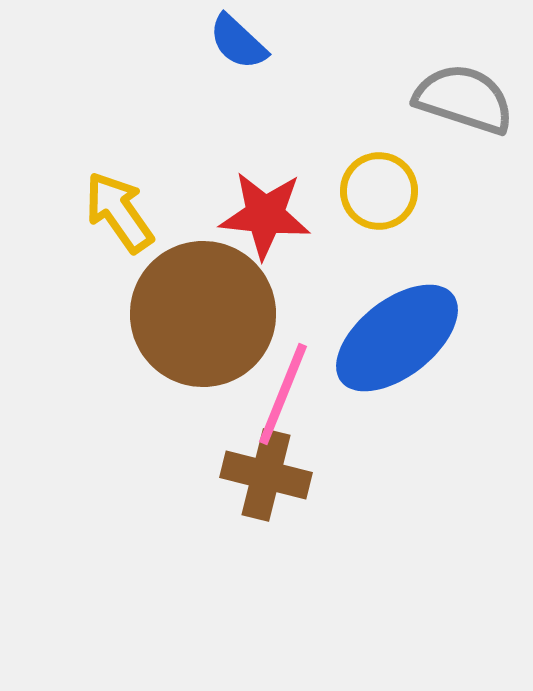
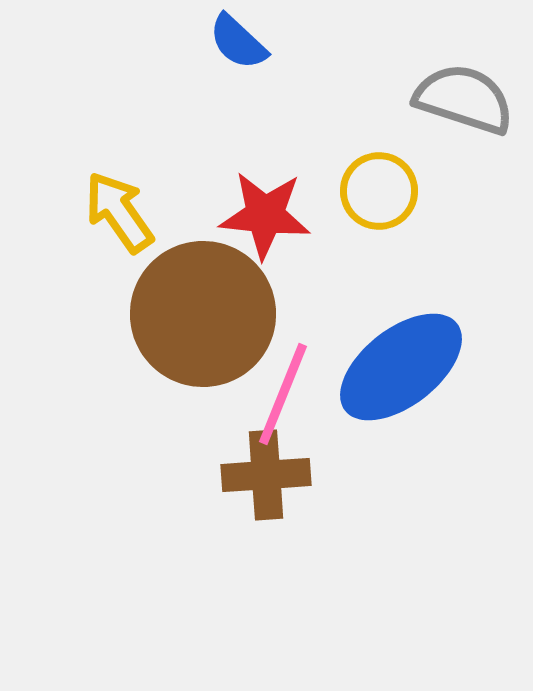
blue ellipse: moved 4 px right, 29 px down
brown cross: rotated 18 degrees counterclockwise
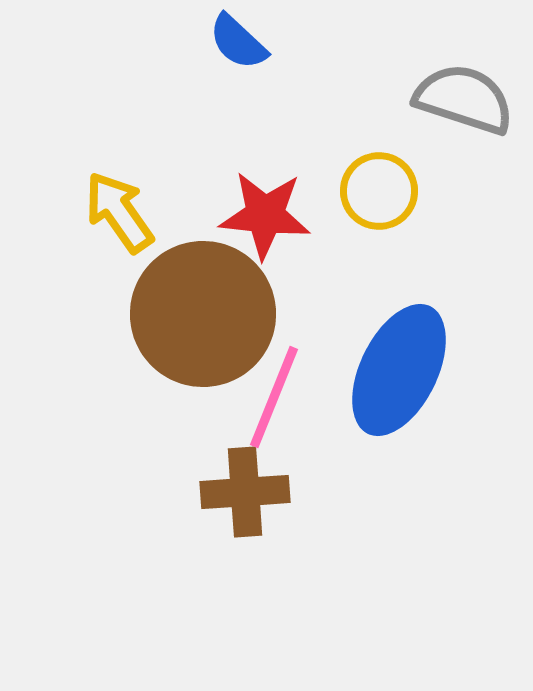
blue ellipse: moved 2 px left, 3 px down; rotated 26 degrees counterclockwise
pink line: moved 9 px left, 3 px down
brown cross: moved 21 px left, 17 px down
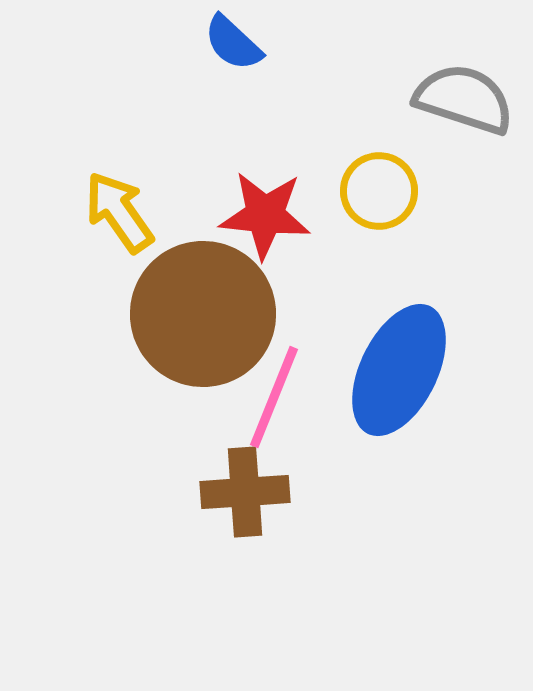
blue semicircle: moved 5 px left, 1 px down
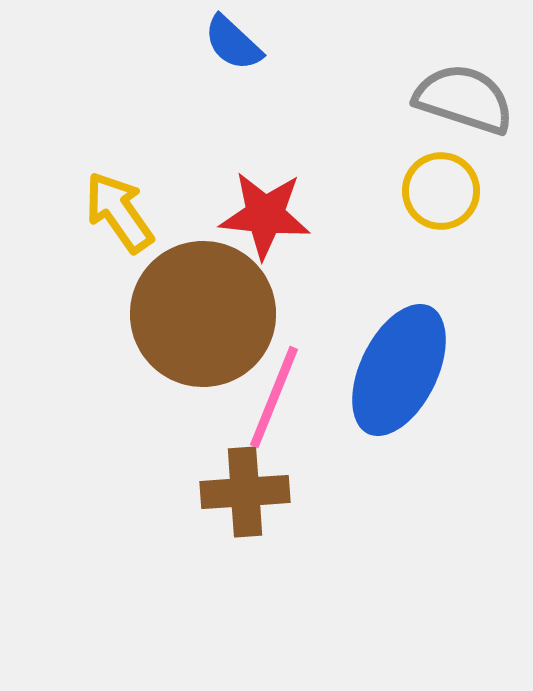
yellow circle: moved 62 px right
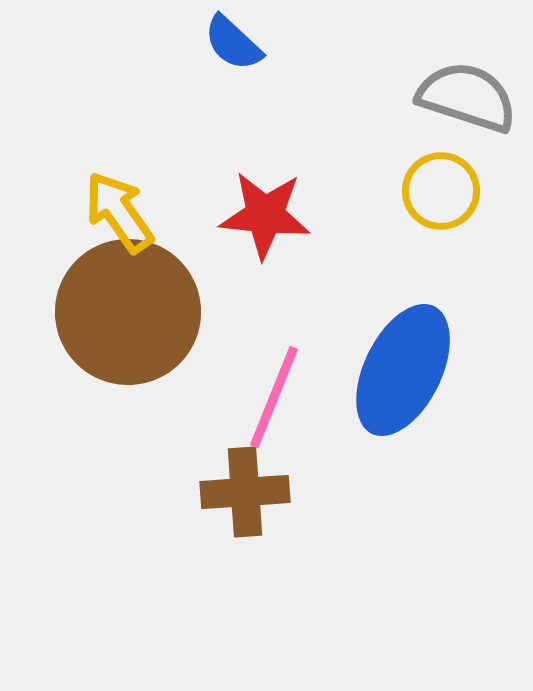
gray semicircle: moved 3 px right, 2 px up
brown circle: moved 75 px left, 2 px up
blue ellipse: moved 4 px right
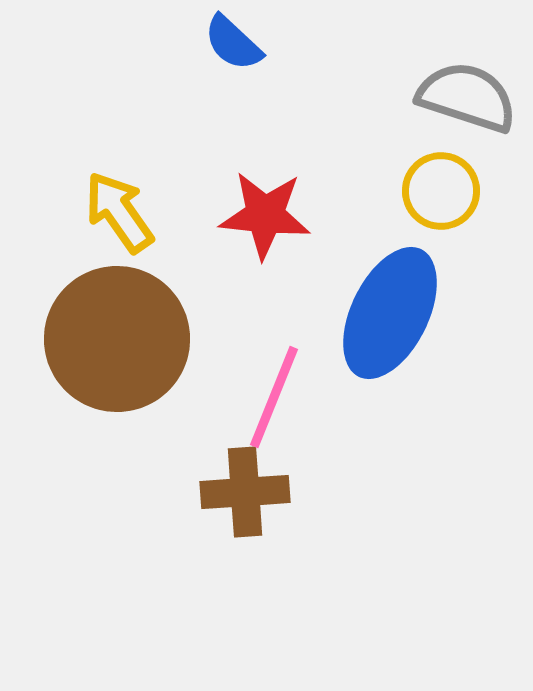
brown circle: moved 11 px left, 27 px down
blue ellipse: moved 13 px left, 57 px up
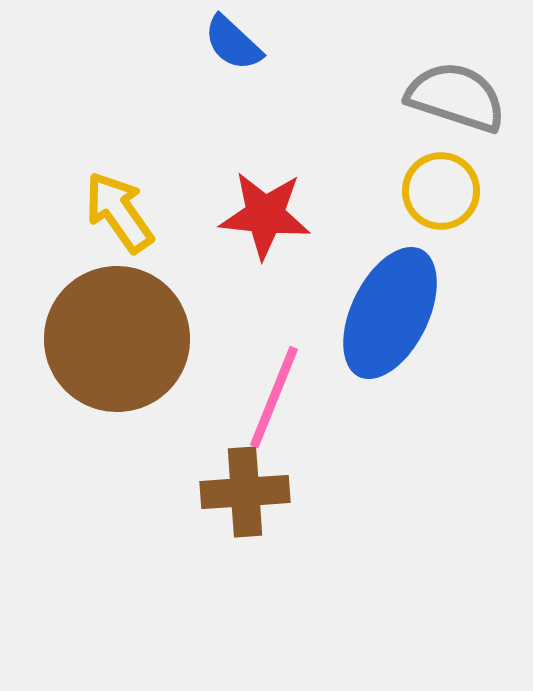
gray semicircle: moved 11 px left
